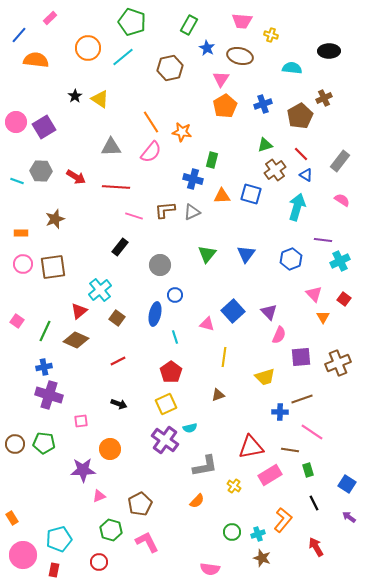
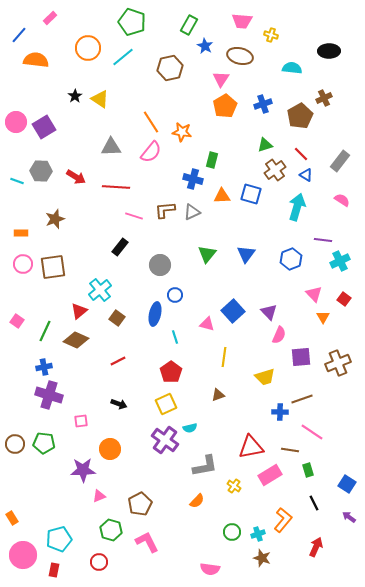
blue star at (207, 48): moved 2 px left, 2 px up
red arrow at (316, 547): rotated 54 degrees clockwise
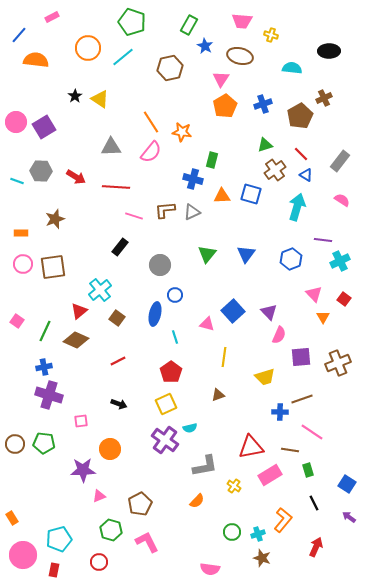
pink rectangle at (50, 18): moved 2 px right, 1 px up; rotated 16 degrees clockwise
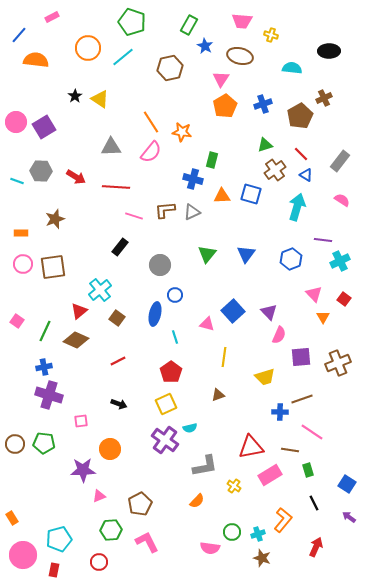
green hexagon at (111, 530): rotated 20 degrees counterclockwise
pink semicircle at (210, 569): moved 21 px up
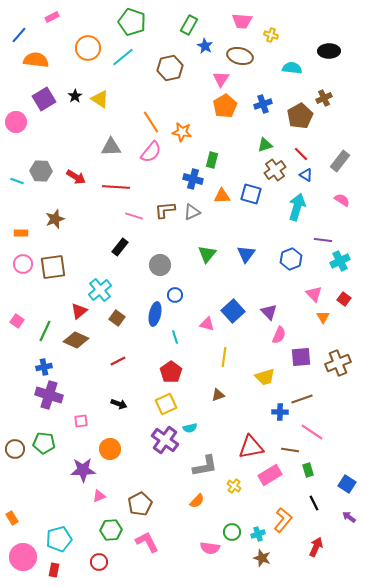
purple square at (44, 127): moved 28 px up
brown circle at (15, 444): moved 5 px down
pink circle at (23, 555): moved 2 px down
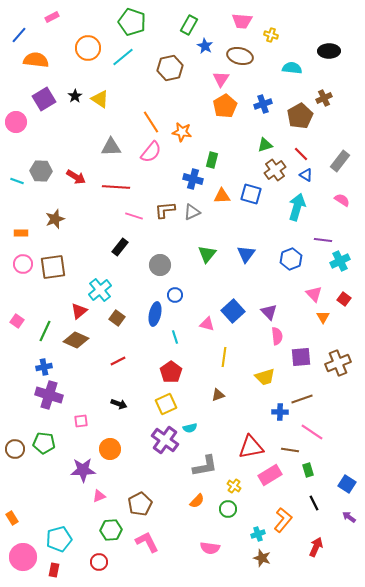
pink semicircle at (279, 335): moved 2 px left, 1 px down; rotated 30 degrees counterclockwise
green circle at (232, 532): moved 4 px left, 23 px up
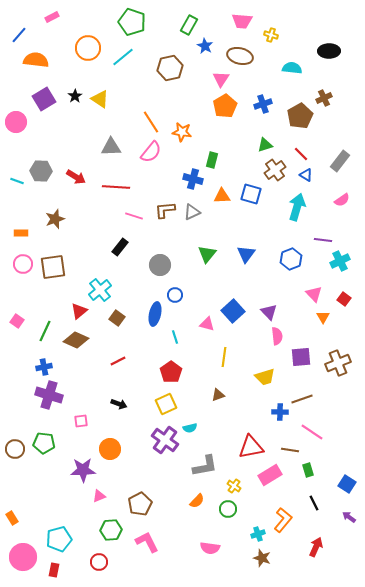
pink semicircle at (342, 200): rotated 112 degrees clockwise
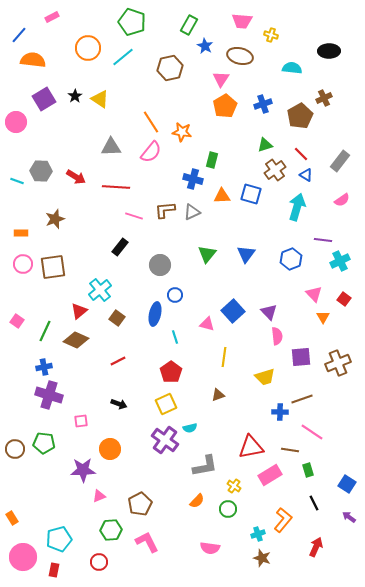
orange semicircle at (36, 60): moved 3 px left
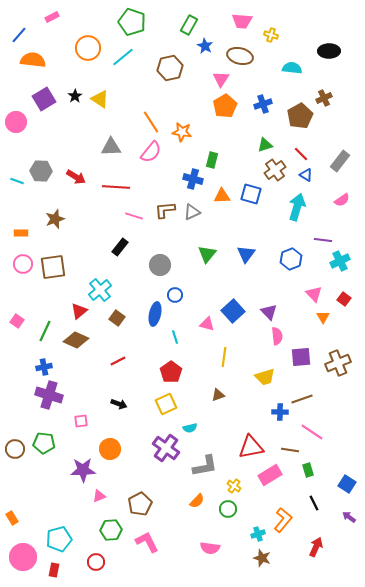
purple cross at (165, 440): moved 1 px right, 8 px down
red circle at (99, 562): moved 3 px left
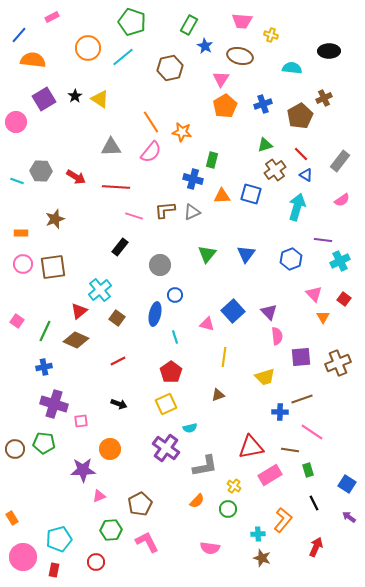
purple cross at (49, 395): moved 5 px right, 9 px down
cyan cross at (258, 534): rotated 16 degrees clockwise
